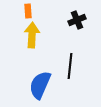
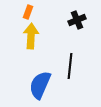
orange rectangle: moved 1 px down; rotated 24 degrees clockwise
yellow arrow: moved 1 px left, 1 px down
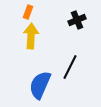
black line: moved 1 px down; rotated 20 degrees clockwise
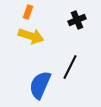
yellow arrow: rotated 105 degrees clockwise
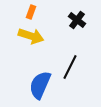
orange rectangle: moved 3 px right
black cross: rotated 30 degrees counterclockwise
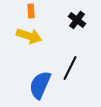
orange rectangle: moved 1 px up; rotated 24 degrees counterclockwise
yellow arrow: moved 2 px left
black line: moved 1 px down
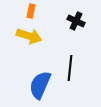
orange rectangle: rotated 16 degrees clockwise
black cross: moved 1 px left, 1 px down; rotated 12 degrees counterclockwise
black line: rotated 20 degrees counterclockwise
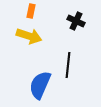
black line: moved 2 px left, 3 px up
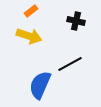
orange rectangle: rotated 40 degrees clockwise
black cross: rotated 12 degrees counterclockwise
black line: moved 2 px right, 1 px up; rotated 55 degrees clockwise
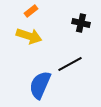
black cross: moved 5 px right, 2 px down
